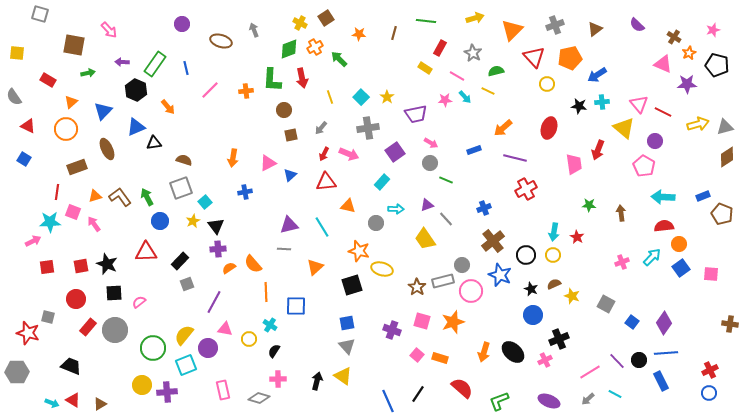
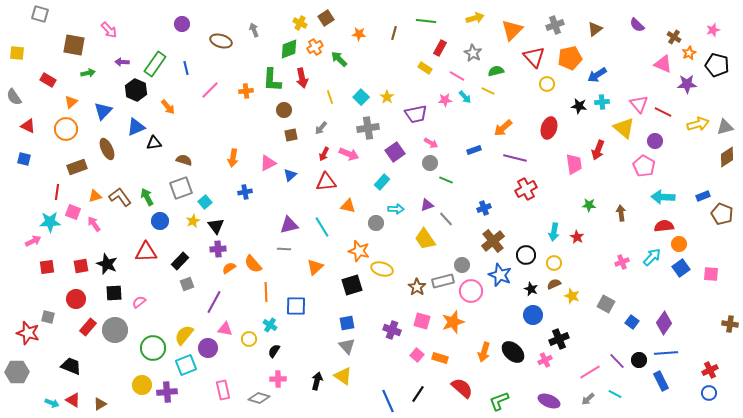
blue square at (24, 159): rotated 16 degrees counterclockwise
yellow circle at (553, 255): moved 1 px right, 8 px down
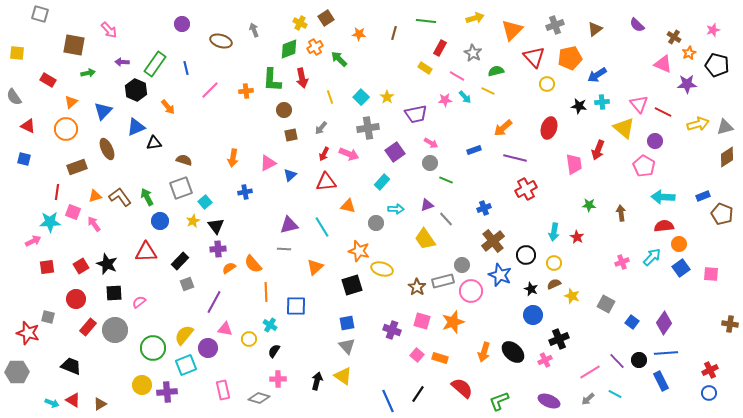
red square at (81, 266): rotated 21 degrees counterclockwise
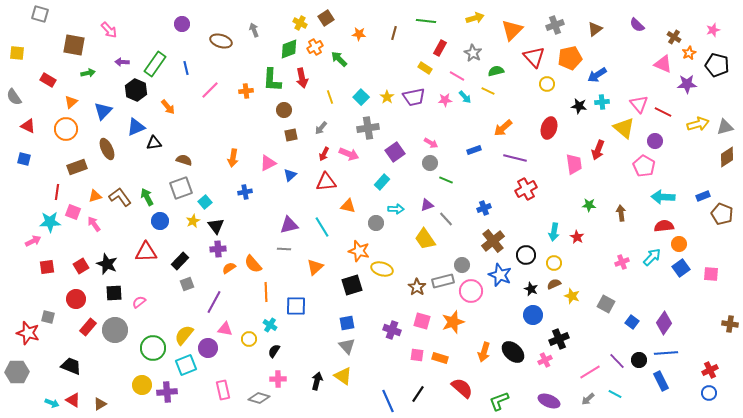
purple trapezoid at (416, 114): moved 2 px left, 17 px up
pink square at (417, 355): rotated 32 degrees counterclockwise
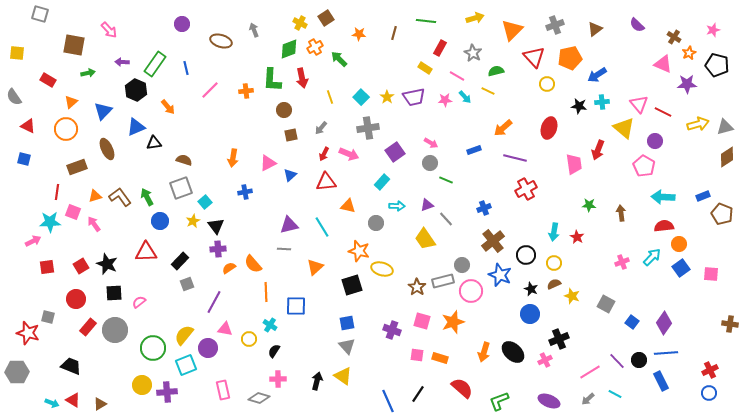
cyan arrow at (396, 209): moved 1 px right, 3 px up
blue circle at (533, 315): moved 3 px left, 1 px up
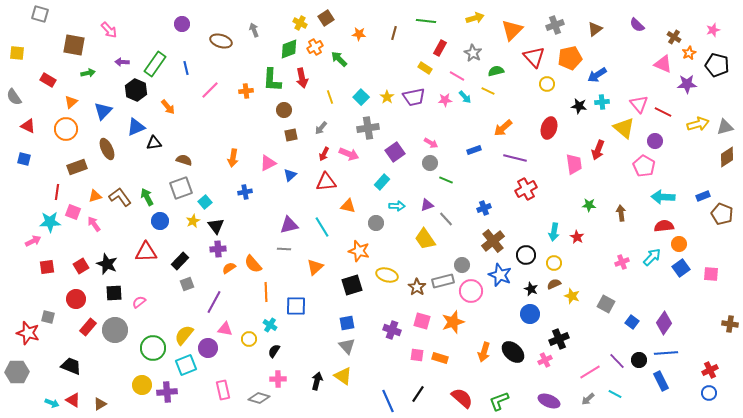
yellow ellipse at (382, 269): moved 5 px right, 6 px down
red semicircle at (462, 388): moved 10 px down
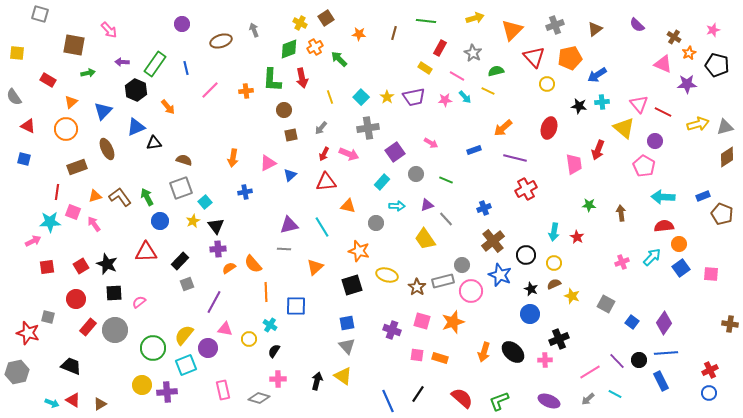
brown ellipse at (221, 41): rotated 35 degrees counterclockwise
gray circle at (430, 163): moved 14 px left, 11 px down
pink cross at (545, 360): rotated 24 degrees clockwise
gray hexagon at (17, 372): rotated 10 degrees counterclockwise
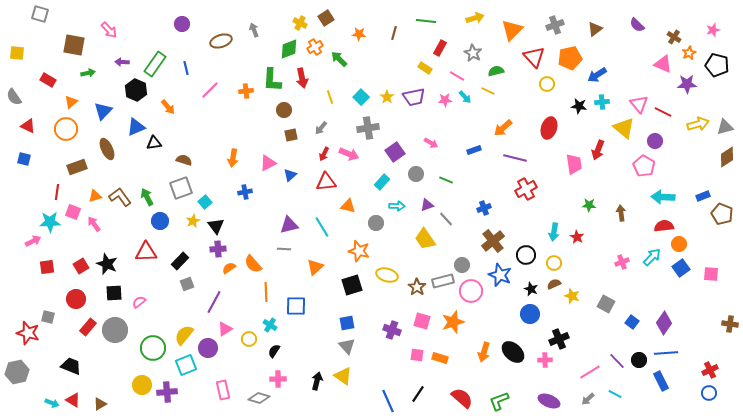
pink triangle at (225, 329): rotated 42 degrees counterclockwise
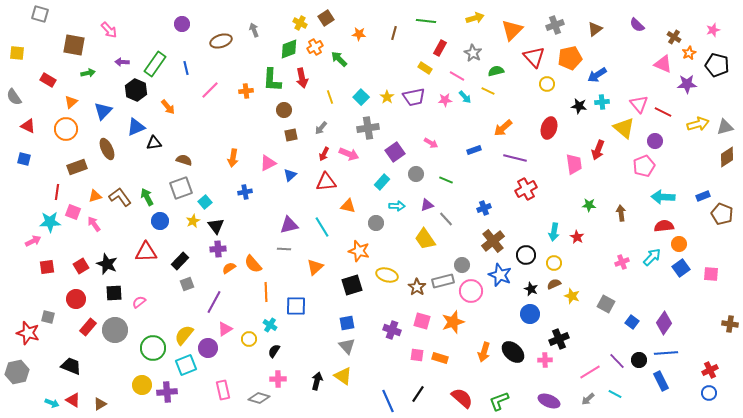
pink pentagon at (644, 166): rotated 20 degrees clockwise
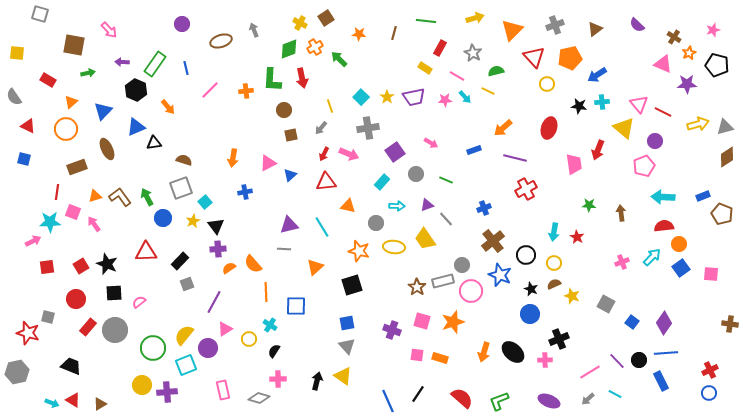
yellow line at (330, 97): moved 9 px down
blue circle at (160, 221): moved 3 px right, 3 px up
yellow ellipse at (387, 275): moved 7 px right, 28 px up; rotated 10 degrees counterclockwise
